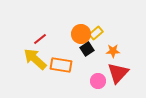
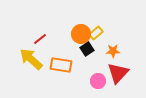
yellow arrow: moved 4 px left
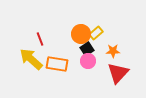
red line: rotated 72 degrees counterclockwise
orange rectangle: moved 4 px left, 1 px up
pink circle: moved 10 px left, 20 px up
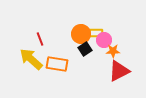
yellow rectangle: rotated 40 degrees clockwise
black square: moved 2 px left
pink circle: moved 16 px right, 21 px up
red triangle: moved 1 px right, 2 px up; rotated 20 degrees clockwise
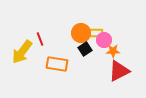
orange circle: moved 1 px up
yellow arrow: moved 9 px left, 7 px up; rotated 95 degrees counterclockwise
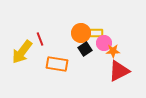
pink circle: moved 3 px down
